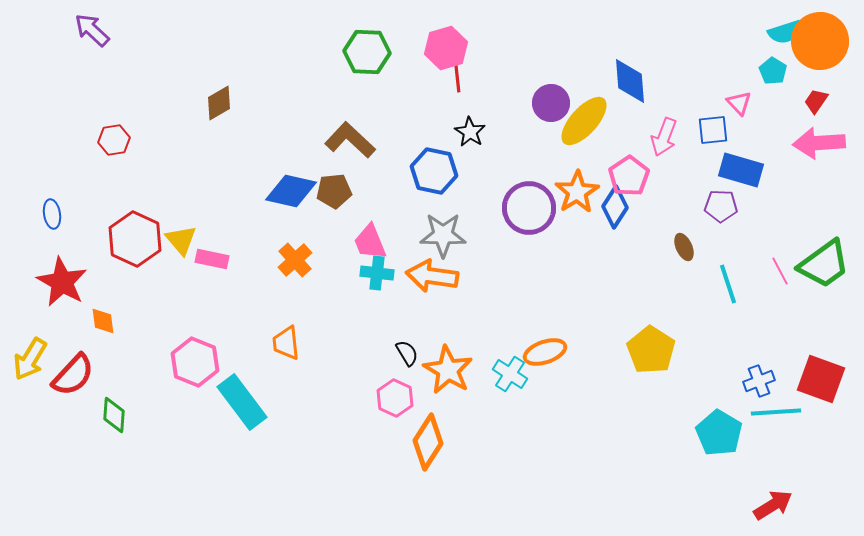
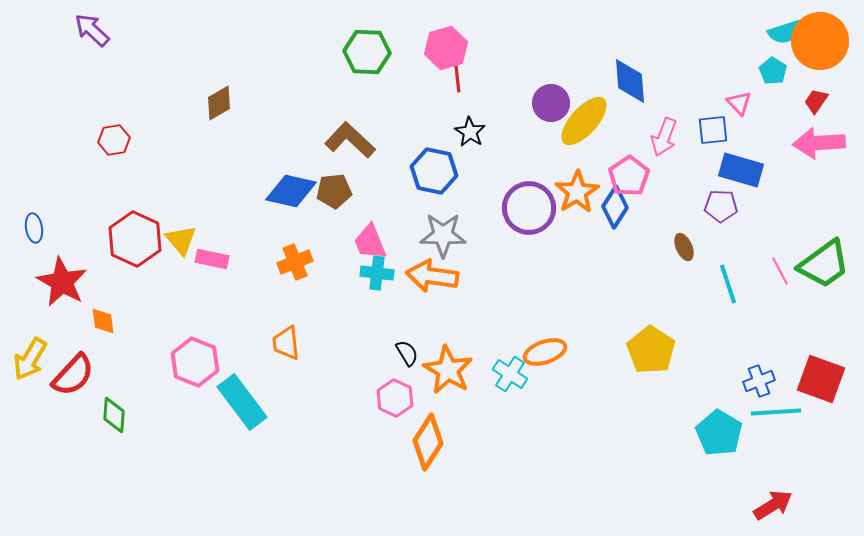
blue ellipse at (52, 214): moved 18 px left, 14 px down
orange cross at (295, 260): moved 2 px down; rotated 20 degrees clockwise
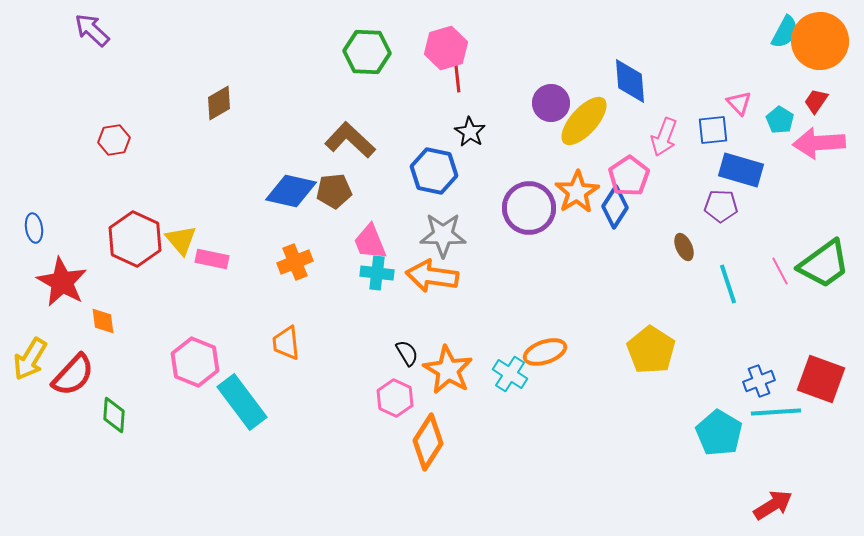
cyan semicircle at (785, 32): rotated 44 degrees counterclockwise
cyan pentagon at (773, 71): moved 7 px right, 49 px down
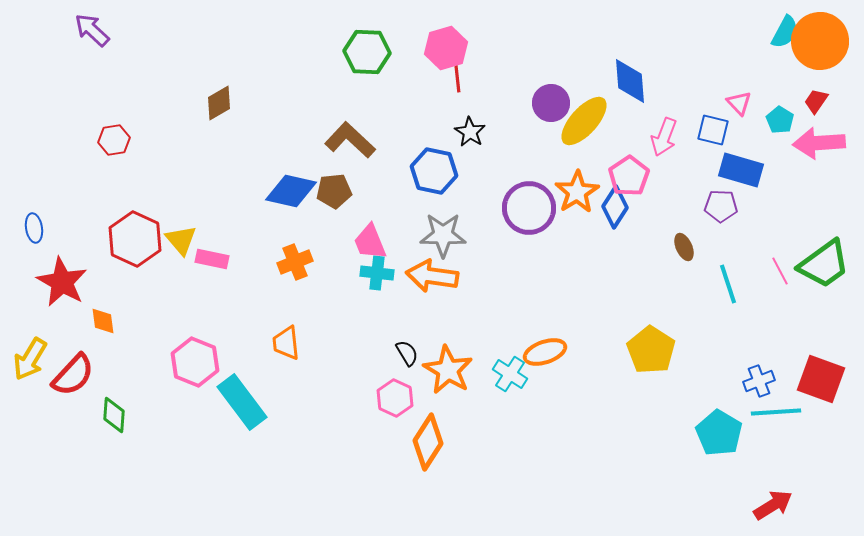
blue square at (713, 130): rotated 20 degrees clockwise
